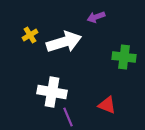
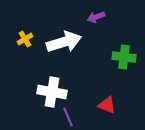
yellow cross: moved 5 px left, 4 px down
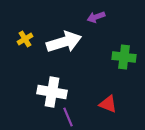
red triangle: moved 1 px right, 1 px up
